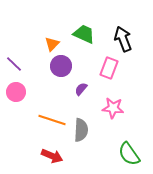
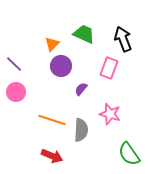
pink star: moved 3 px left, 6 px down; rotated 10 degrees clockwise
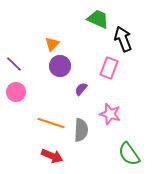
green trapezoid: moved 14 px right, 15 px up
purple circle: moved 1 px left
orange line: moved 1 px left, 3 px down
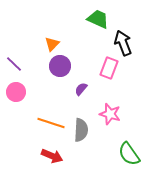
black arrow: moved 4 px down
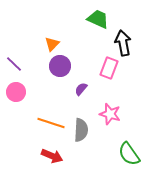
black arrow: rotated 10 degrees clockwise
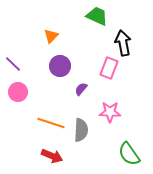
green trapezoid: moved 1 px left, 3 px up
orange triangle: moved 1 px left, 8 px up
purple line: moved 1 px left
pink circle: moved 2 px right
pink star: moved 2 px up; rotated 15 degrees counterclockwise
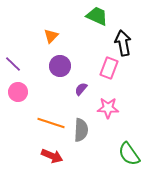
pink star: moved 2 px left, 4 px up
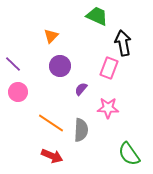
orange line: rotated 16 degrees clockwise
